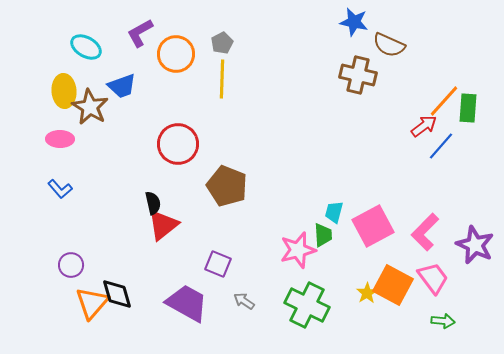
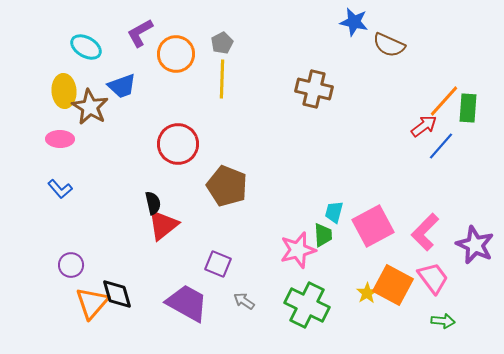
brown cross: moved 44 px left, 14 px down
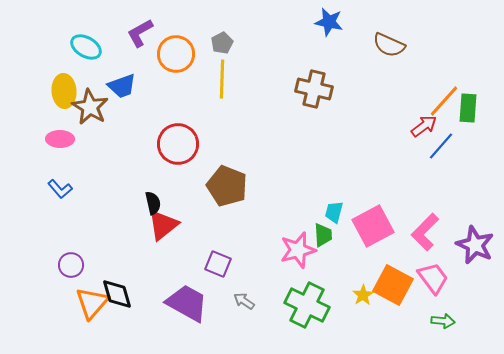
blue star: moved 25 px left
yellow star: moved 4 px left, 2 px down
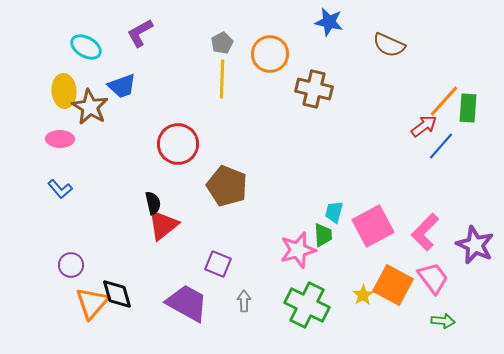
orange circle: moved 94 px right
gray arrow: rotated 55 degrees clockwise
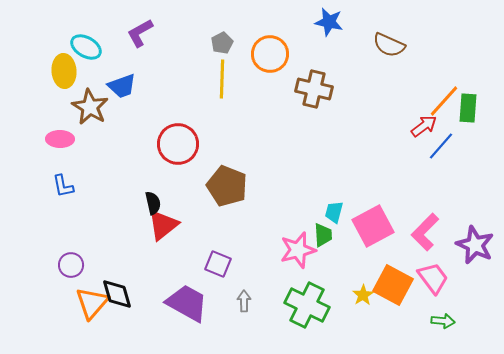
yellow ellipse: moved 20 px up
blue L-shape: moved 3 px right, 3 px up; rotated 30 degrees clockwise
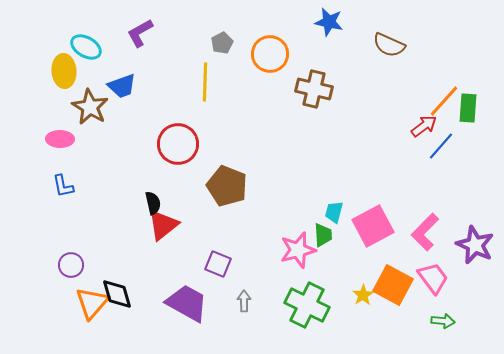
yellow line: moved 17 px left, 3 px down
